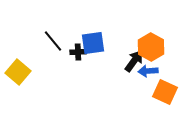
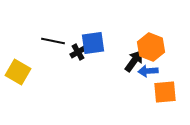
black line: rotated 40 degrees counterclockwise
orange hexagon: rotated 8 degrees counterclockwise
black cross: rotated 28 degrees counterclockwise
yellow square: rotated 10 degrees counterclockwise
orange square: rotated 30 degrees counterclockwise
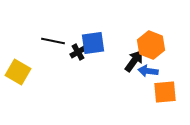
orange hexagon: moved 2 px up
blue arrow: rotated 12 degrees clockwise
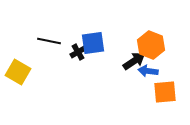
black line: moved 4 px left
black arrow: rotated 20 degrees clockwise
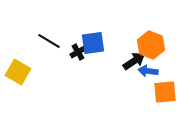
black line: rotated 20 degrees clockwise
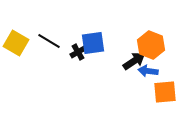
yellow square: moved 2 px left, 29 px up
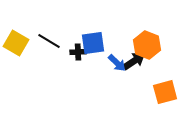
orange hexagon: moved 4 px left
black cross: rotated 28 degrees clockwise
blue arrow: moved 31 px left, 8 px up; rotated 144 degrees counterclockwise
orange square: rotated 10 degrees counterclockwise
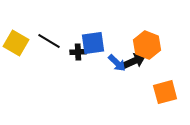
black arrow: rotated 10 degrees clockwise
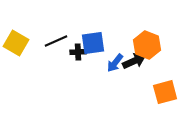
black line: moved 7 px right; rotated 55 degrees counterclockwise
blue arrow: moved 2 px left; rotated 84 degrees clockwise
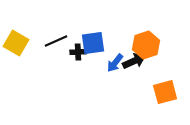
orange hexagon: moved 1 px left; rotated 20 degrees clockwise
